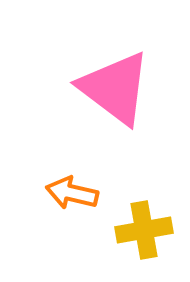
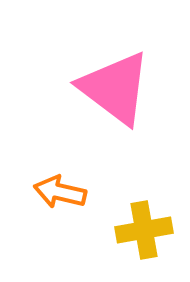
orange arrow: moved 12 px left, 1 px up
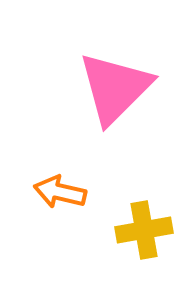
pink triangle: rotated 38 degrees clockwise
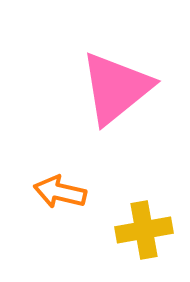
pink triangle: moved 1 px right; rotated 6 degrees clockwise
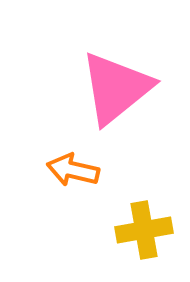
orange arrow: moved 13 px right, 22 px up
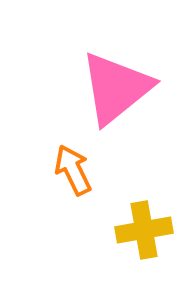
orange arrow: rotated 51 degrees clockwise
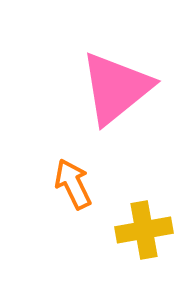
orange arrow: moved 14 px down
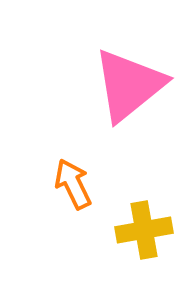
pink triangle: moved 13 px right, 3 px up
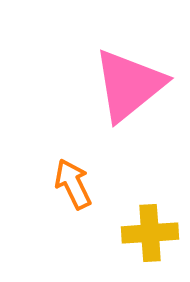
yellow cross: moved 6 px right, 3 px down; rotated 6 degrees clockwise
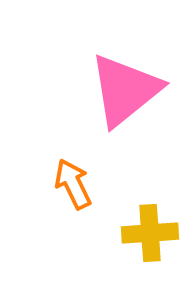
pink triangle: moved 4 px left, 5 px down
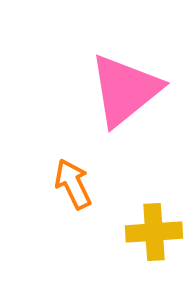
yellow cross: moved 4 px right, 1 px up
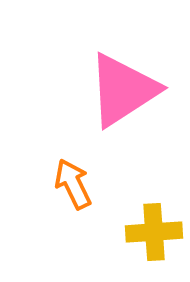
pink triangle: moved 2 px left; rotated 6 degrees clockwise
